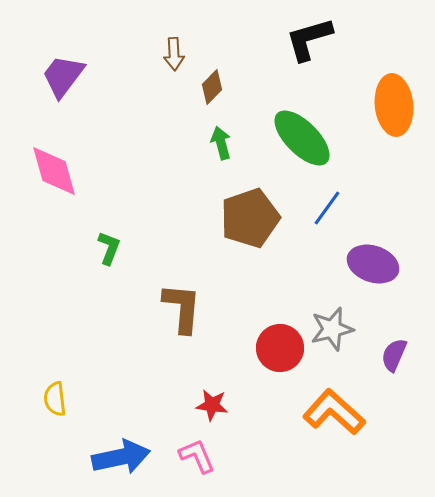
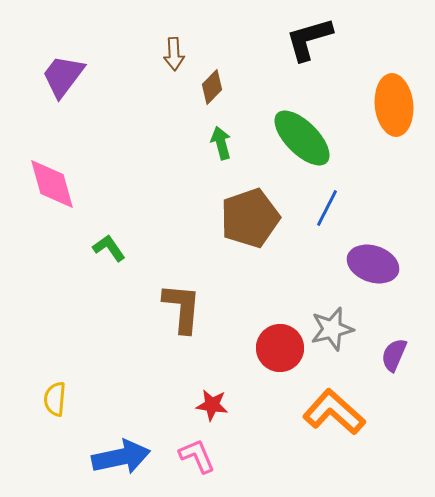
pink diamond: moved 2 px left, 13 px down
blue line: rotated 9 degrees counterclockwise
green L-shape: rotated 56 degrees counterclockwise
yellow semicircle: rotated 12 degrees clockwise
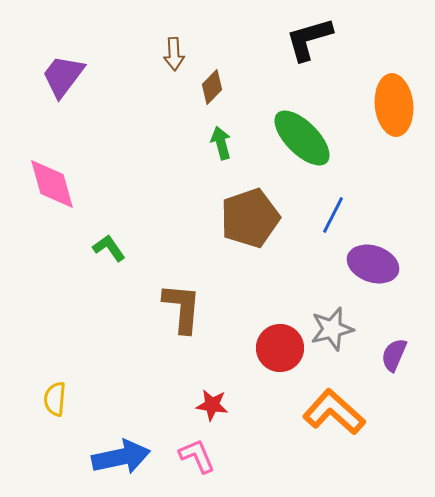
blue line: moved 6 px right, 7 px down
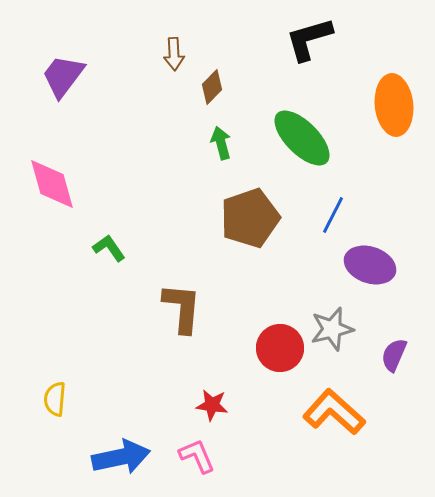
purple ellipse: moved 3 px left, 1 px down
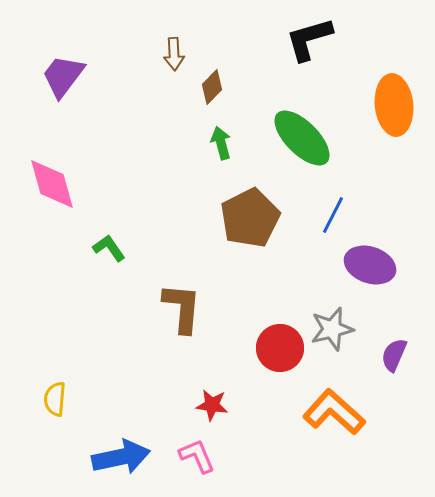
brown pentagon: rotated 8 degrees counterclockwise
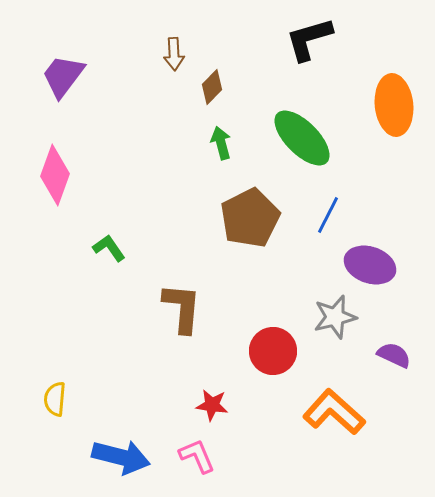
pink diamond: moved 3 px right, 9 px up; rotated 36 degrees clockwise
blue line: moved 5 px left
gray star: moved 3 px right, 12 px up
red circle: moved 7 px left, 3 px down
purple semicircle: rotated 92 degrees clockwise
blue arrow: rotated 26 degrees clockwise
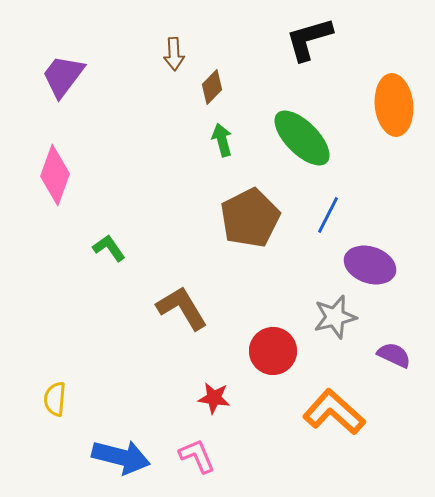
green arrow: moved 1 px right, 3 px up
brown L-shape: rotated 36 degrees counterclockwise
red star: moved 2 px right, 7 px up
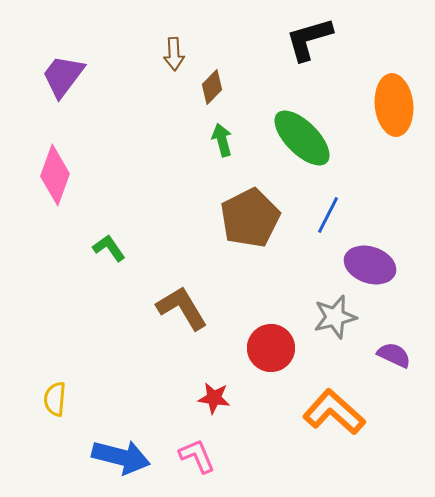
red circle: moved 2 px left, 3 px up
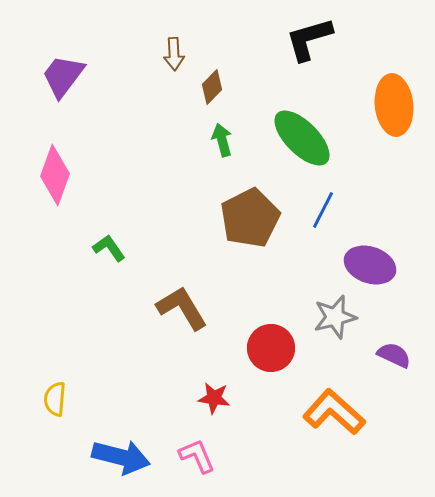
blue line: moved 5 px left, 5 px up
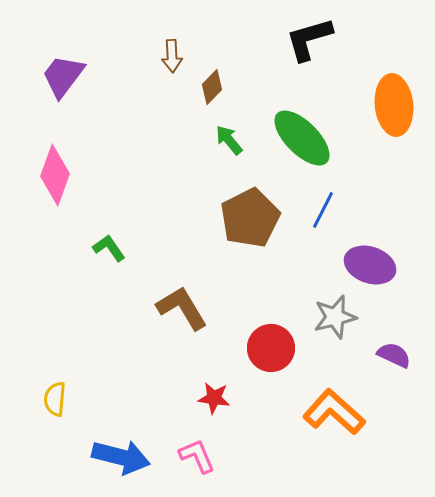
brown arrow: moved 2 px left, 2 px down
green arrow: moved 7 px right; rotated 24 degrees counterclockwise
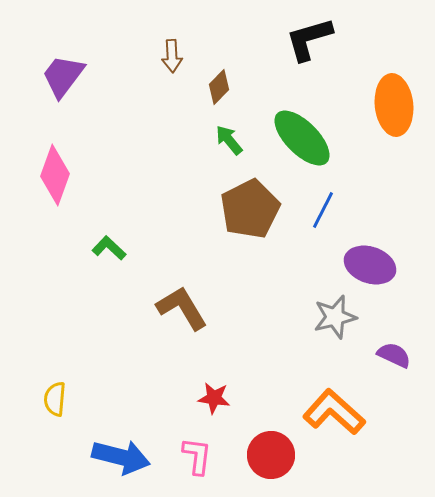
brown diamond: moved 7 px right
brown pentagon: moved 9 px up
green L-shape: rotated 12 degrees counterclockwise
red circle: moved 107 px down
pink L-shape: rotated 30 degrees clockwise
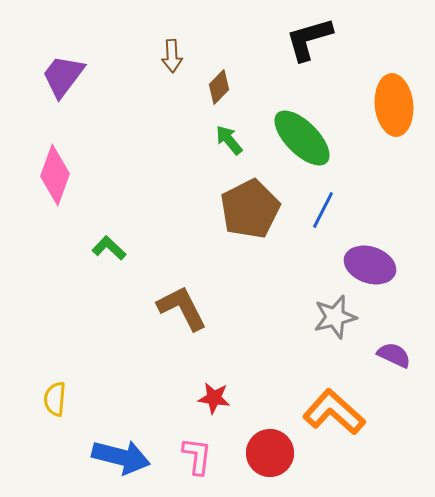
brown L-shape: rotated 4 degrees clockwise
red circle: moved 1 px left, 2 px up
